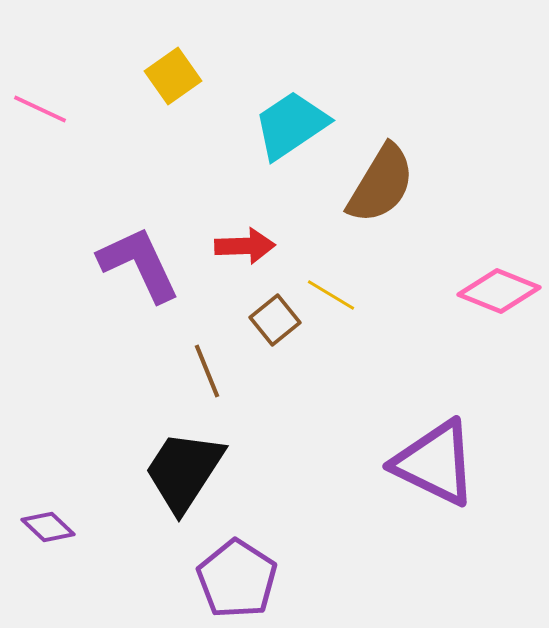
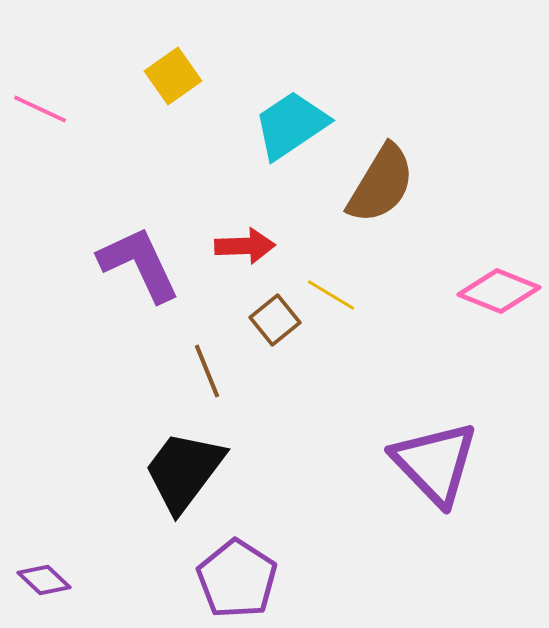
purple triangle: rotated 20 degrees clockwise
black trapezoid: rotated 4 degrees clockwise
purple diamond: moved 4 px left, 53 px down
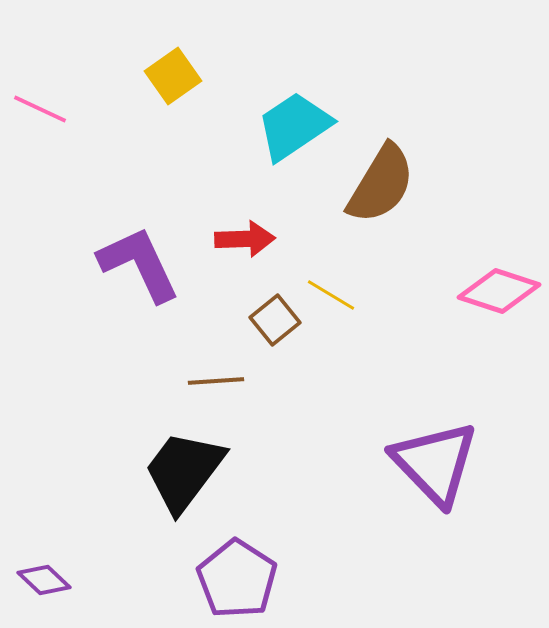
cyan trapezoid: moved 3 px right, 1 px down
red arrow: moved 7 px up
pink diamond: rotated 4 degrees counterclockwise
brown line: moved 9 px right, 10 px down; rotated 72 degrees counterclockwise
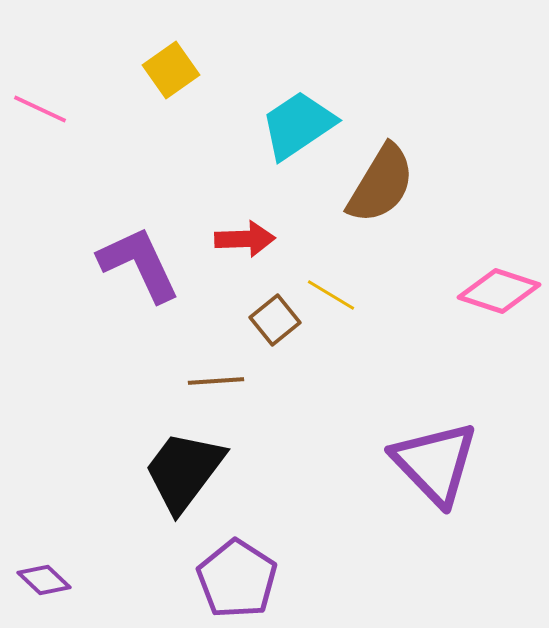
yellow square: moved 2 px left, 6 px up
cyan trapezoid: moved 4 px right, 1 px up
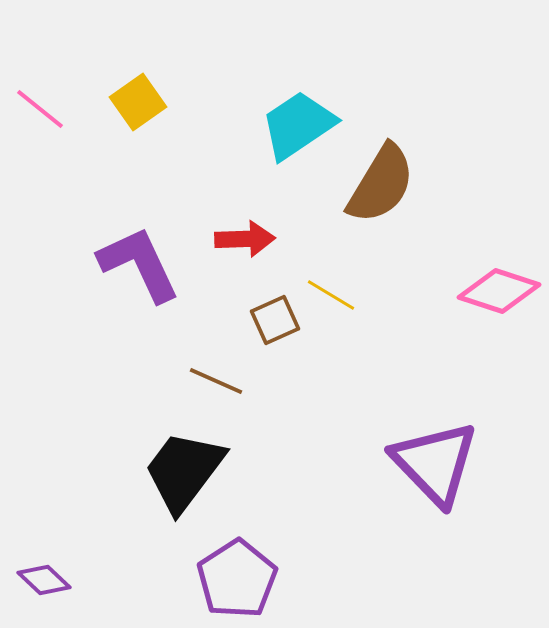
yellow square: moved 33 px left, 32 px down
pink line: rotated 14 degrees clockwise
brown square: rotated 15 degrees clockwise
brown line: rotated 28 degrees clockwise
purple pentagon: rotated 6 degrees clockwise
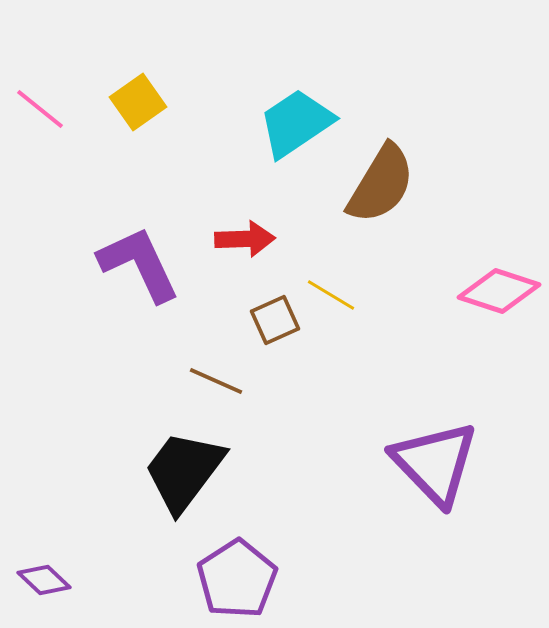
cyan trapezoid: moved 2 px left, 2 px up
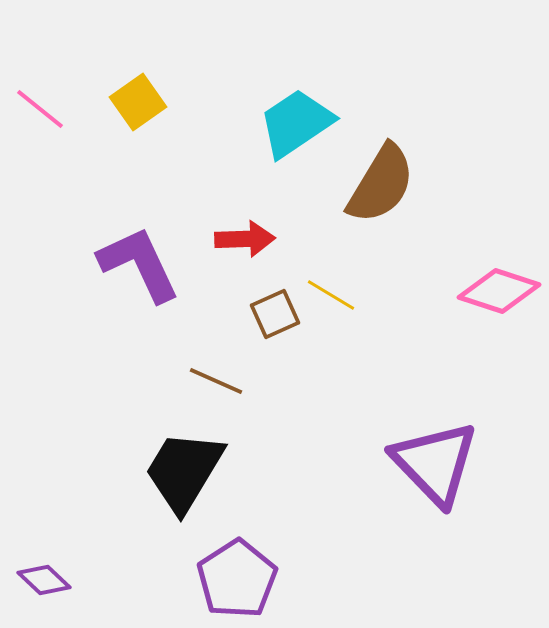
brown square: moved 6 px up
black trapezoid: rotated 6 degrees counterclockwise
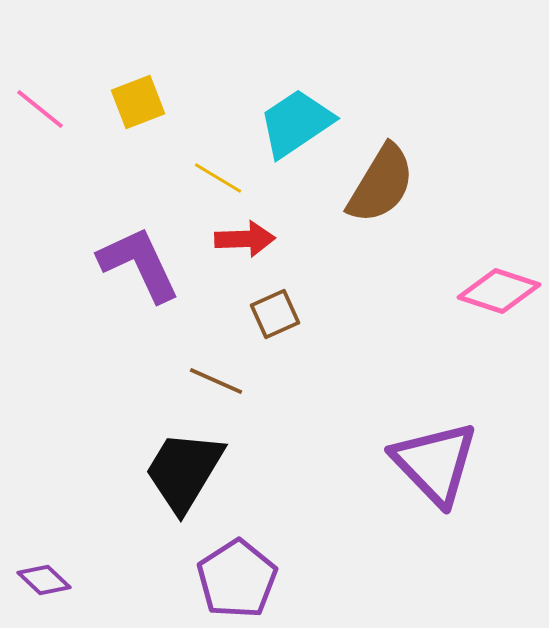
yellow square: rotated 14 degrees clockwise
yellow line: moved 113 px left, 117 px up
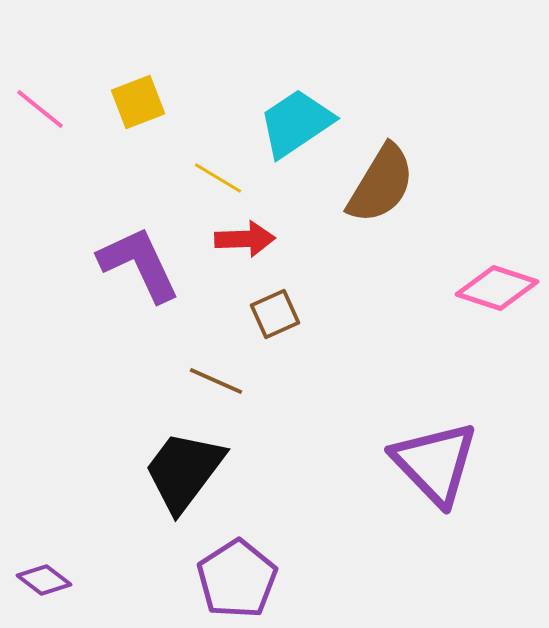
pink diamond: moved 2 px left, 3 px up
black trapezoid: rotated 6 degrees clockwise
purple diamond: rotated 6 degrees counterclockwise
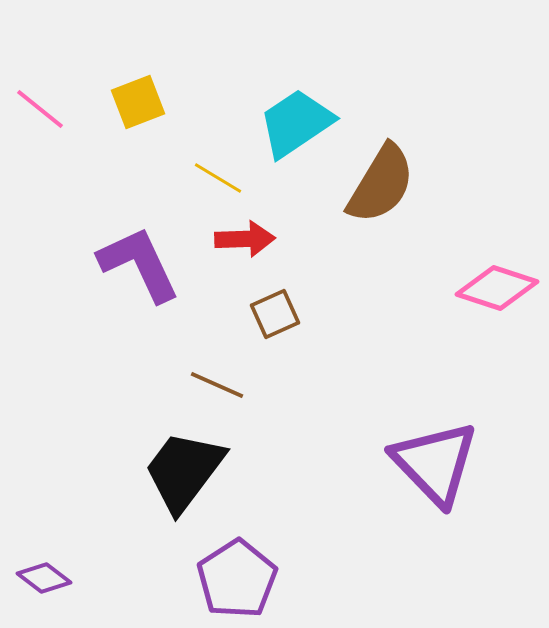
brown line: moved 1 px right, 4 px down
purple diamond: moved 2 px up
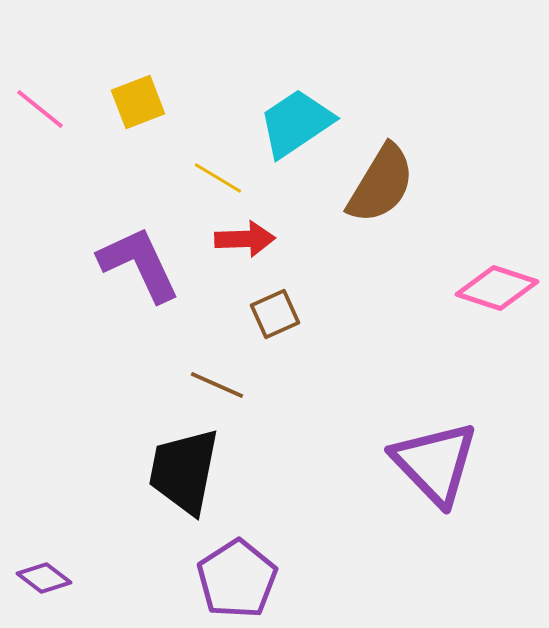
black trapezoid: rotated 26 degrees counterclockwise
